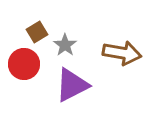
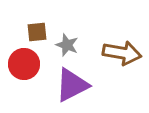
brown square: rotated 25 degrees clockwise
gray star: moved 2 px right; rotated 15 degrees counterclockwise
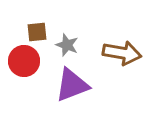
red circle: moved 3 px up
purple triangle: rotated 6 degrees clockwise
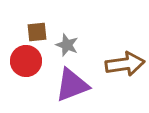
brown arrow: moved 3 px right, 11 px down; rotated 18 degrees counterclockwise
red circle: moved 2 px right
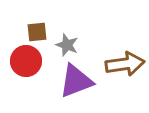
purple triangle: moved 4 px right, 4 px up
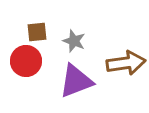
gray star: moved 7 px right, 4 px up
brown arrow: moved 1 px right, 1 px up
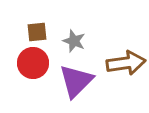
red circle: moved 7 px right, 2 px down
purple triangle: rotated 24 degrees counterclockwise
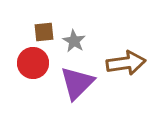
brown square: moved 7 px right
gray star: rotated 10 degrees clockwise
purple triangle: moved 1 px right, 2 px down
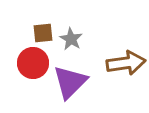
brown square: moved 1 px left, 1 px down
gray star: moved 3 px left, 2 px up
purple triangle: moved 7 px left, 1 px up
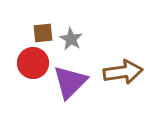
brown arrow: moved 3 px left, 9 px down
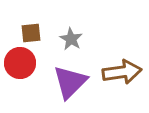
brown square: moved 12 px left
red circle: moved 13 px left
brown arrow: moved 1 px left
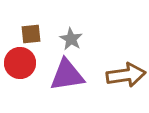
brown square: moved 1 px down
brown arrow: moved 4 px right, 3 px down
purple triangle: moved 3 px left, 7 px up; rotated 36 degrees clockwise
